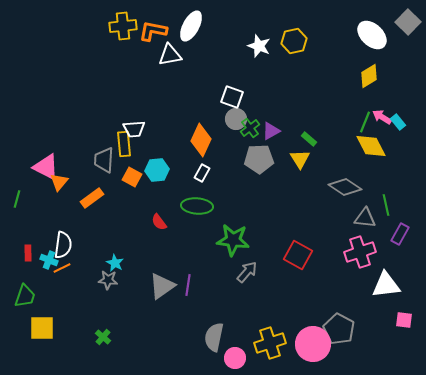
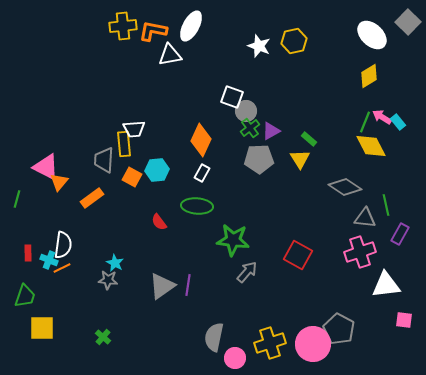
gray circle at (236, 119): moved 10 px right, 8 px up
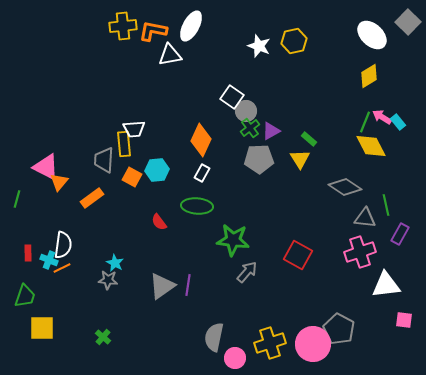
white square at (232, 97): rotated 15 degrees clockwise
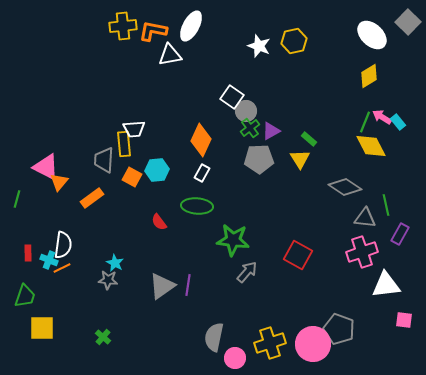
pink cross at (360, 252): moved 2 px right
gray pentagon at (339, 329): rotated 8 degrees counterclockwise
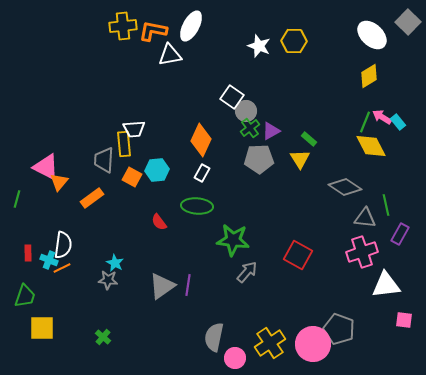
yellow hexagon at (294, 41): rotated 15 degrees clockwise
yellow cross at (270, 343): rotated 16 degrees counterclockwise
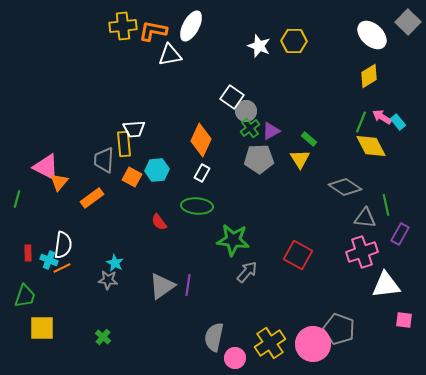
green line at (365, 122): moved 4 px left
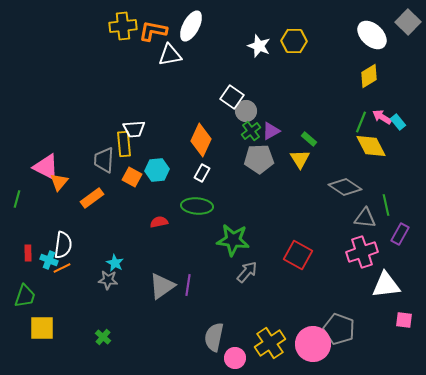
green cross at (250, 128): moved 1 px right, 3 px down
red semicircle at (159, 222): rotated 114 degrees clockwise
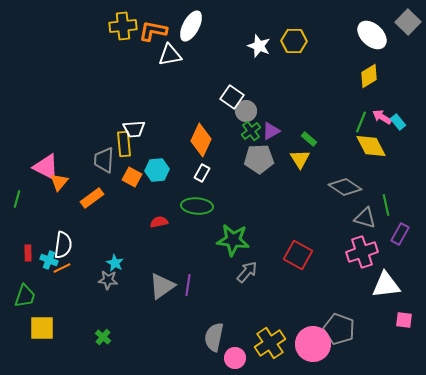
gray triangle at (365, 218): rotated 10 degrees clockwise
